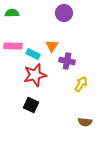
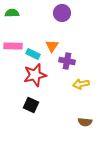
purple circle: moved 2 px left
yellow arrow: rotated 133 degrees counterclockwise
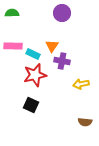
purple cross: moved 5 px left
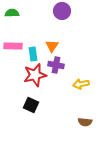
purple circle: moved 2 px up
cyan rectangle: rotated 56 degrees clockwise
purple cross: moved 6 px left, 4 px down
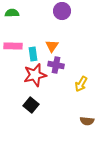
yellow arrow: rotated 49 degrees counterclockwise
black square: rotated 14 degrees clockwise
brown semicircle: moved 2 px right, 1 px up
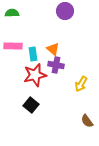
purple circle: moved 3 px right
orange triangle: moved 1 px right, 3 px down; rotated 24 degrees counterclockwise
brown semicircle: rotated 48 degrees clockwise
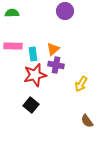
orange triangle: rotated 40 degrees clockwise
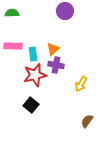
brown semicircle: rotated 72 degrees clockwise
